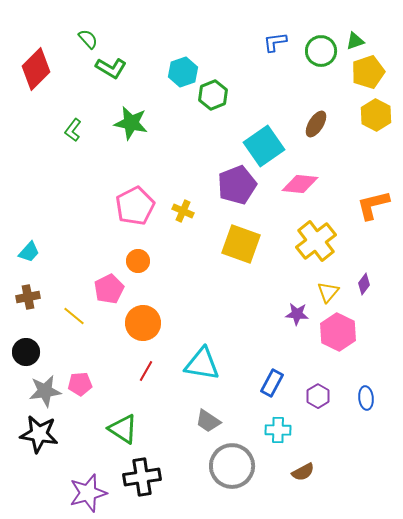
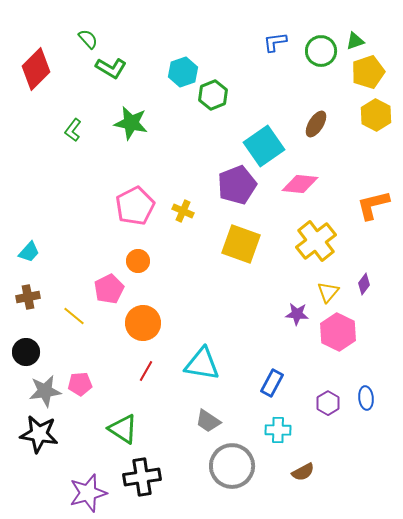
purple hexagon at (318, 396): moved 10 px right, 7 px down
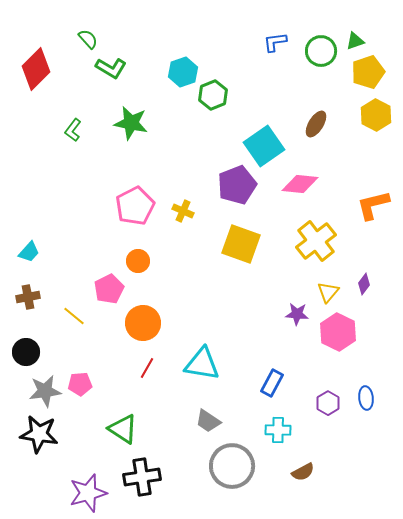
red line at (146, 371): moved 1 px right, 3 px up
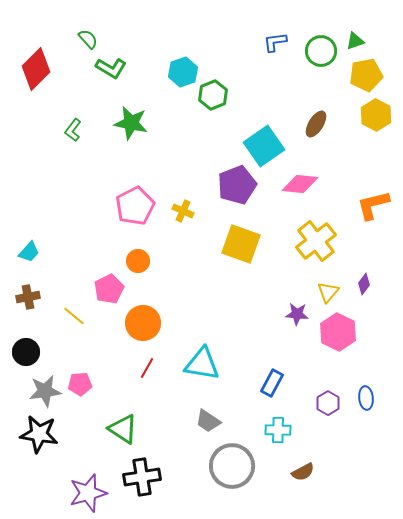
yellow pentagon at (368, 72): moved 2 px left, 3 px down; rotated 8 degrees clockwise
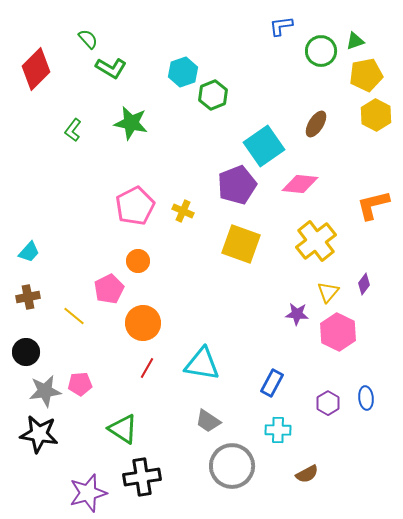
blue L-shape at (275, 42): moved 6 px right, 16 px up
brown semicircle at (303, 472): moved 4 px right, 2 px down
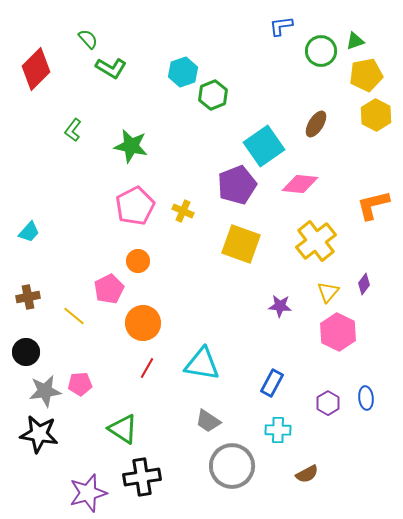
green star at (131, 123): moved 23 px down
cyan trapezoid at (29, 252): moved 20 px up
purple star at (297, 314): moved 17 px left, 8 px up
